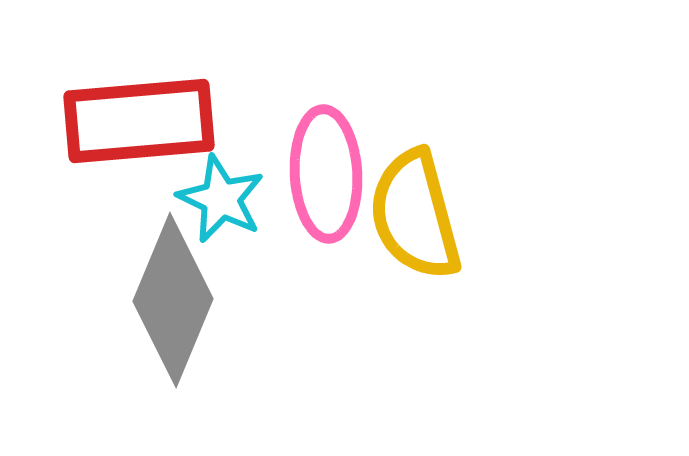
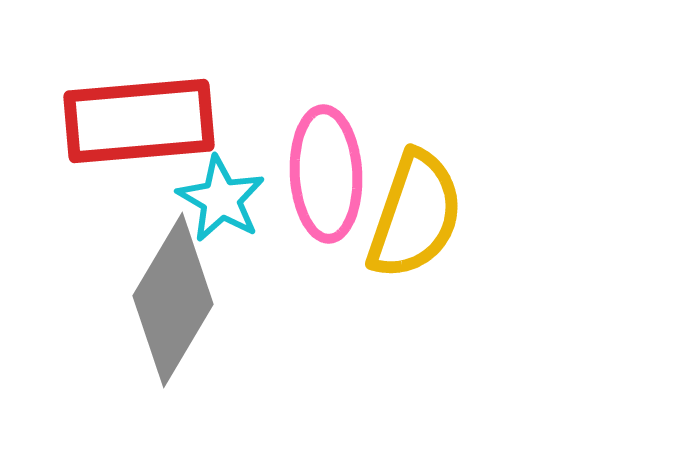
cyan star: rotated 4 degrees clockwise
yellow semicircle: rotated 146 degrees counterclockwise
gray diamond: rotated 8 degrees clockwise
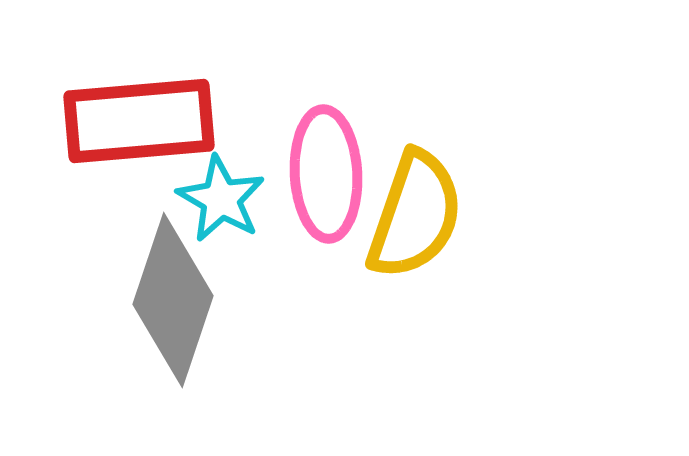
gray diamond: rotated 12 degrees counterclockwise
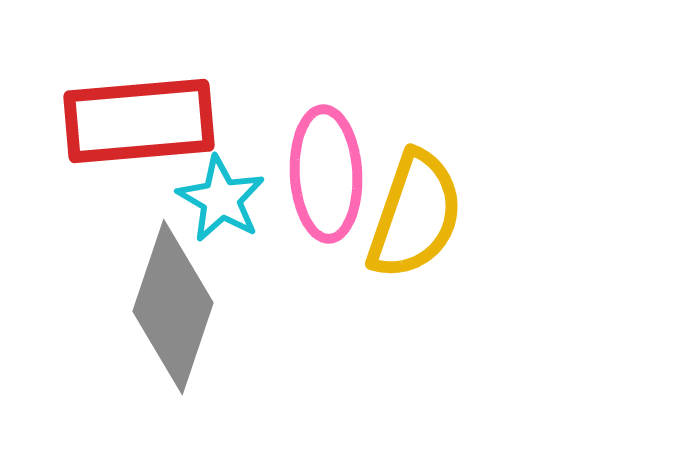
gray diamond: moved 7 px down
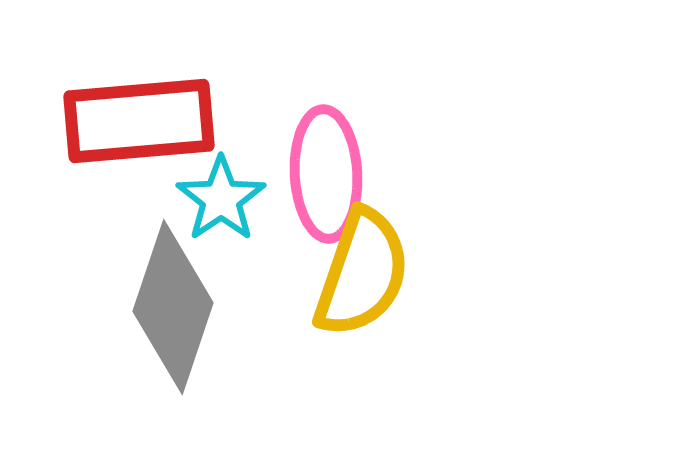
cyan star: rotated 8 degrees clockwise
yellow semicircle: moved 53 px left, 58 px down
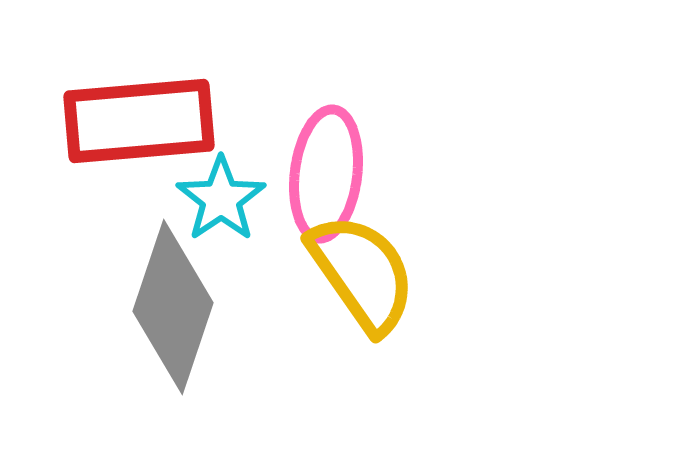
pink ellipse: rotated 10 degrees clockwise
yellow semicircle: rotated 54 degrees counterclockwise
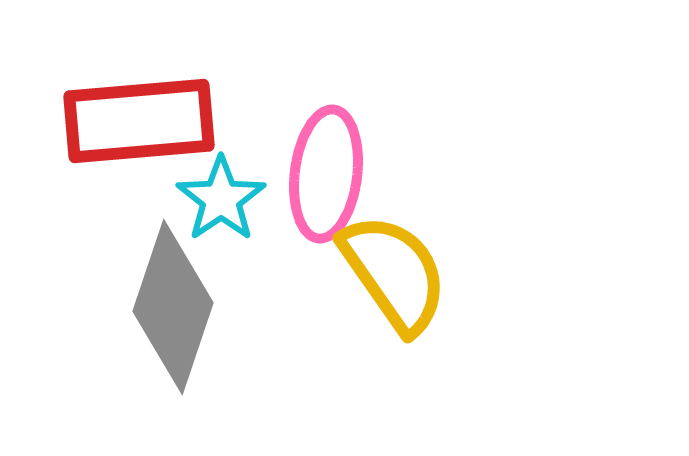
yellow semicircle: moved 32 px right
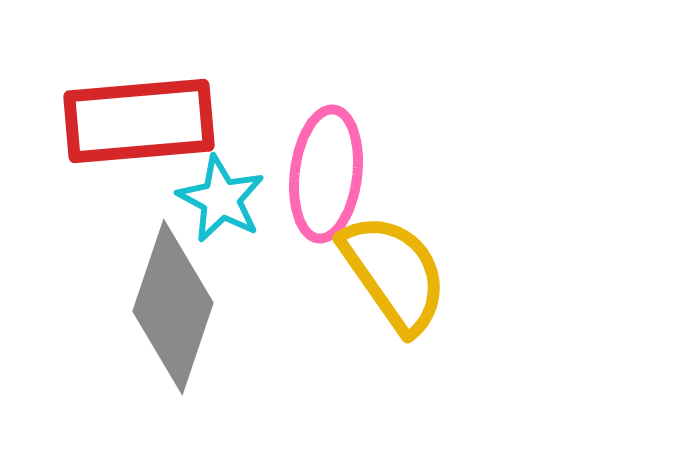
cyan star: rotated 10 degrees counterclockwise
